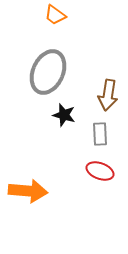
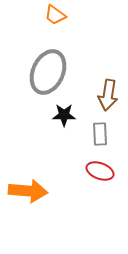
black star: rotated 15 degrees counterclockwise
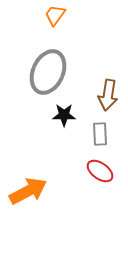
orange trapezoid: rotated 90 degrees clockwise
red ellipse: rotated 16 degrees clockwise
orange arrow: rotated 33 degrees counterclockwise
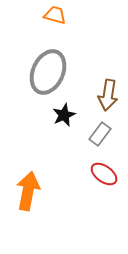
orange trapezoid: rotated 70 degrees clockwise
black star: rotated 25 degrees counterclockwise
gray rectangle: rotated 40 degrees clockwise
red ellipse: moved 4 px right, 3 px down
orange arrow: rotated 51 degrees counterclockwise
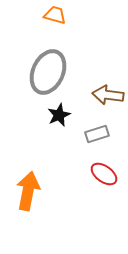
brown arrow: rotated 88 degrees clockwise
black star: moved 5 px left
gray rectangle: moved 3 px left; rotated 35 degrees clockwise
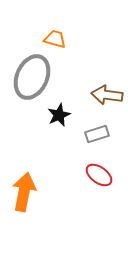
orange trapezoid: moved 24 px down
gray ellipse: moved 16 px left, 5 px down
brown arrow: moved 1 px left
red ellipse: moved 5 px left, 1 px down
orange arrow: moved 4 px left, 1 px down
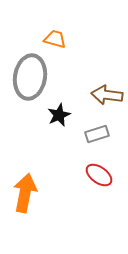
gray ellipse: moved 2 px left; rotated 15 degrees counterclockwise
orange arrow: moved 1 px right, 1 px down
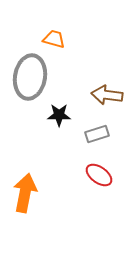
orange trapezoid: moved 1 px left
black star: rotated 25 degrees clockwise
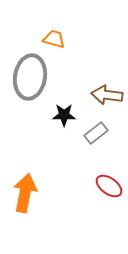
black star: moved 5 px right
gray rectangle: moved 1 px left, 1 px up; rotated 20 degrees counterclockwise
red ellipse: moved 10 px right, 11 px down
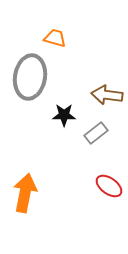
orange trapezoid: moved 1 px right, 1 px up
